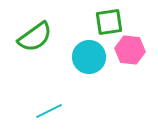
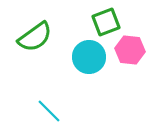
green square: moved 3 px left; rotated 12 degrees counterclockwise
cyan line: rotated 72 degrees clockwise
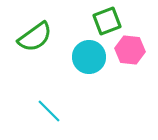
green square: moved 1 px right, 1 px up
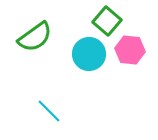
green square: rotated 28 degrees counterclockwise
cyan circle: moved 3 px up
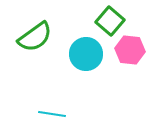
green square: moved 3 px right
cyan circle: moved 3 px left
cyan line: moved 3 px right, 3 px down; rotated 36 degrees counterclockwise
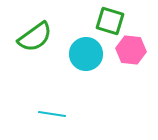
green square: rotated 24 degrees counterclockwise
pink hexagon: moved 1 px right
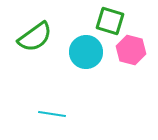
pink hexagon: rotated 8 degrees clockwise
cyan circle: moved 2 px up
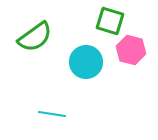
cyan circle: moved 10 px down
